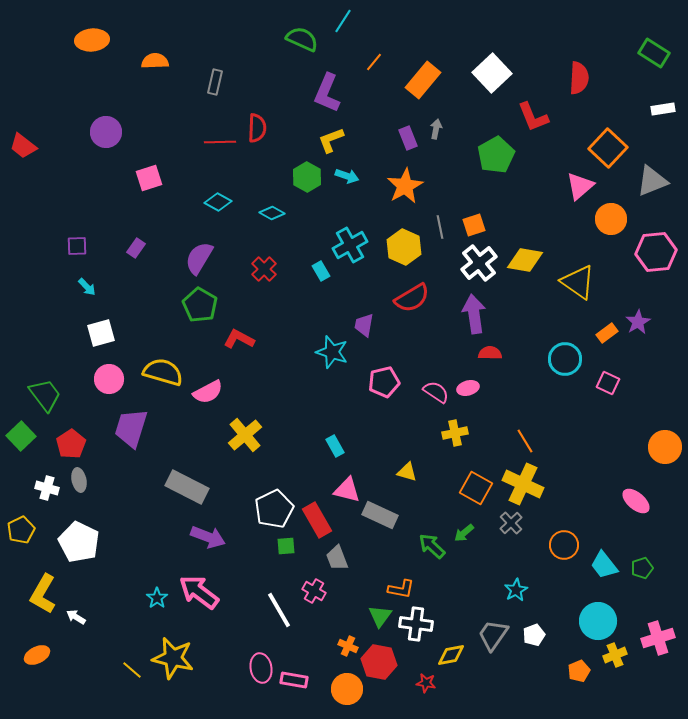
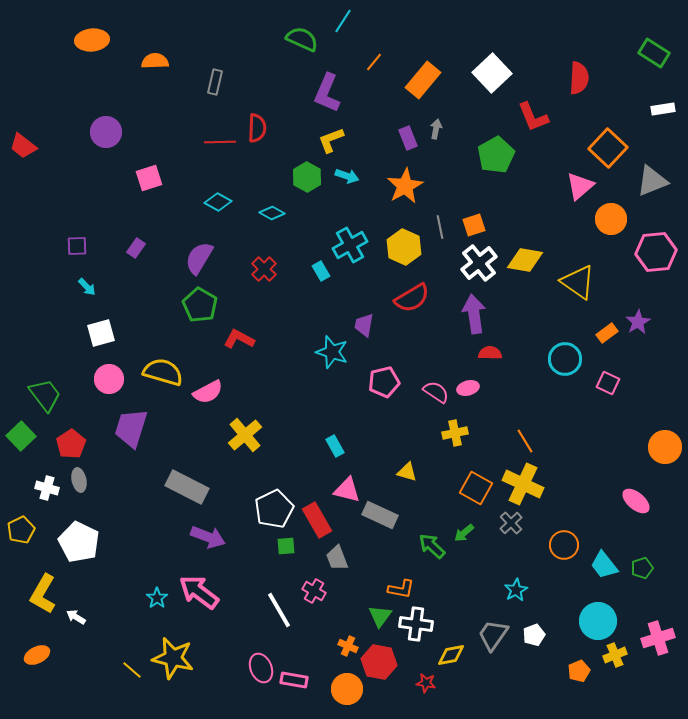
pink ellipse at (261, 668): rotated 12 degrees counterclockwise
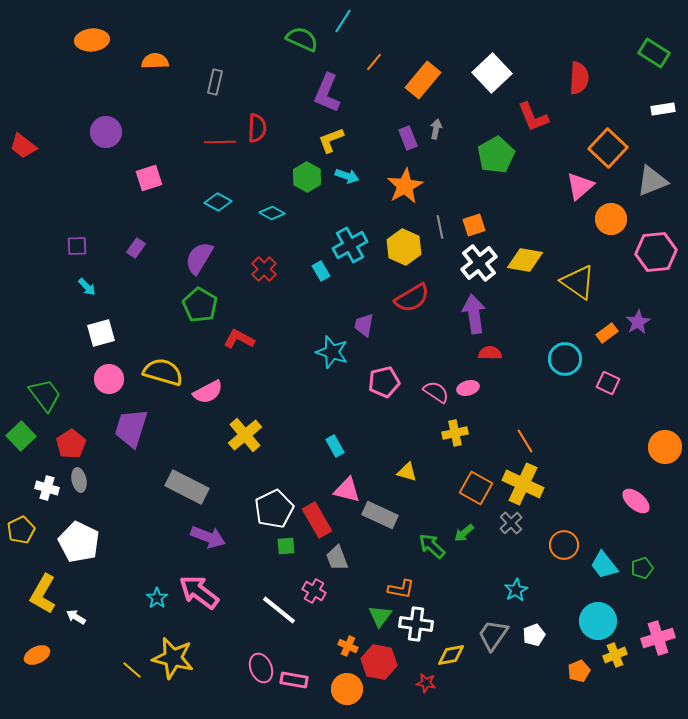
white line at (279, 610): rotated 21 degrees counterclockwise
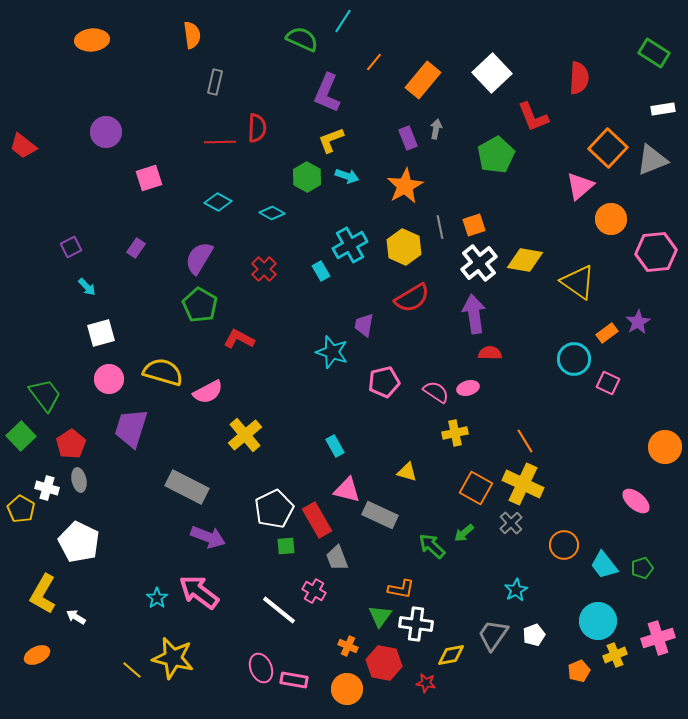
orange semicircle at (155, 61): moved 37 px right, 26 px up; rotated 84 degrees clockwise
gray triangle at (652, 181): moved 21 px up
purple square at (77, 246): moved 6 px left, 1 px down; rotated 25 degrees counterclockwise
cyan circle at (565, 359): moved 9 px right
yellow pentagon at (21, 530): moved 21 px up; rotated 16 degrees counterclockwise
red hexagon at (379, 662): moved 5 px right, 1 px down
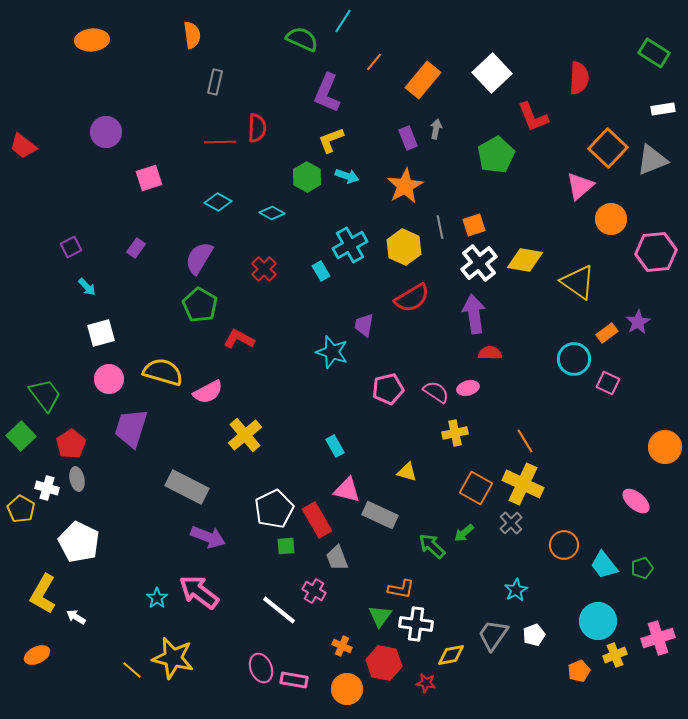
pink pentagon at (384, 382): moved 4 px right, 7 px down
gray ellipse at (79, 480): moved 2 px left, 1 px up
orange cross at (348, 646): moved 6 px left
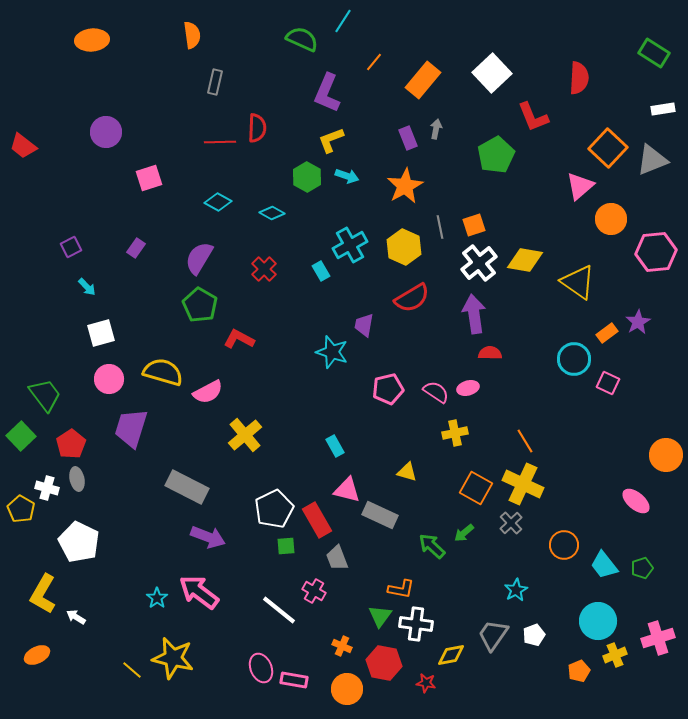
orange circle at (665, 447): moved 1 px right, 8 px down
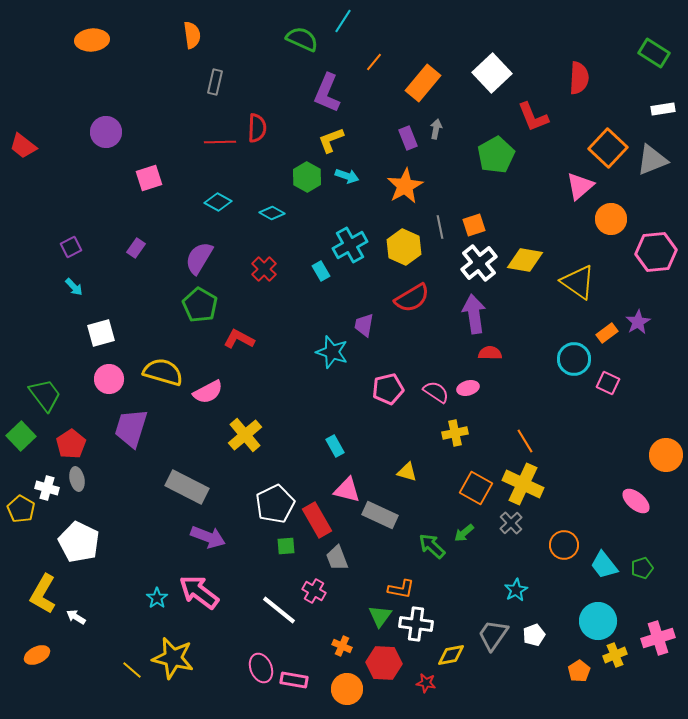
orange rectangle at (423, 80): moved 3 px down
cyan arrow at (87, 287): moved 13 px left
white pentagon at (274, 509): moved 1 px right, 5 px up
red hexagon at (384, 663): rotated 8 degrees counterclockwise
orange pentagon at (579, 671): rotated 10 degrees counterclockwise
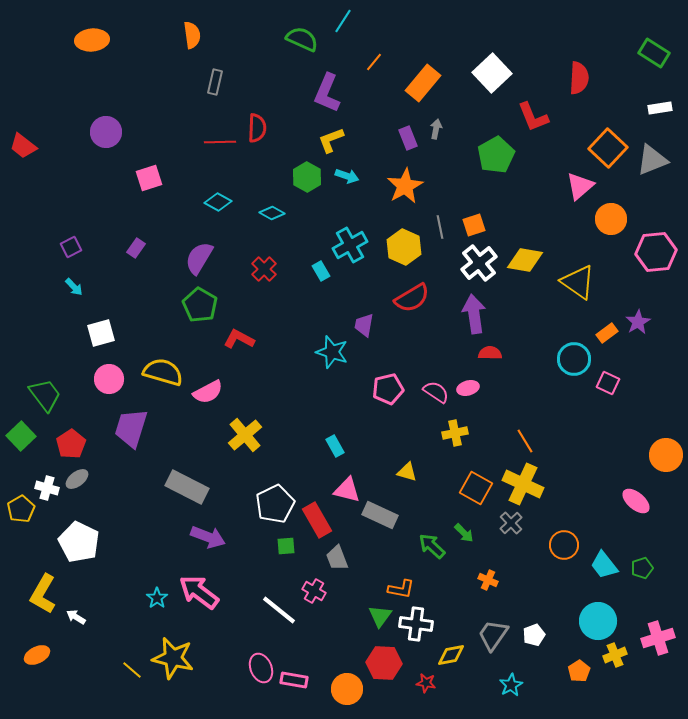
white rectangle at (663, 109): moved 3 px left, 1 px up
gray ellipse at (77, 479): rotated 65 degrees clockwise
yellow pentagon at (21, 509): rotated 12 degrees clockwise
green arrow at (464, 533): rotated 95 degrees counterclockwise
cyan star at (516, 590): moved 5 px left, 95 px down
orange cross at (342, 646): moved 146 px right, 66 px up
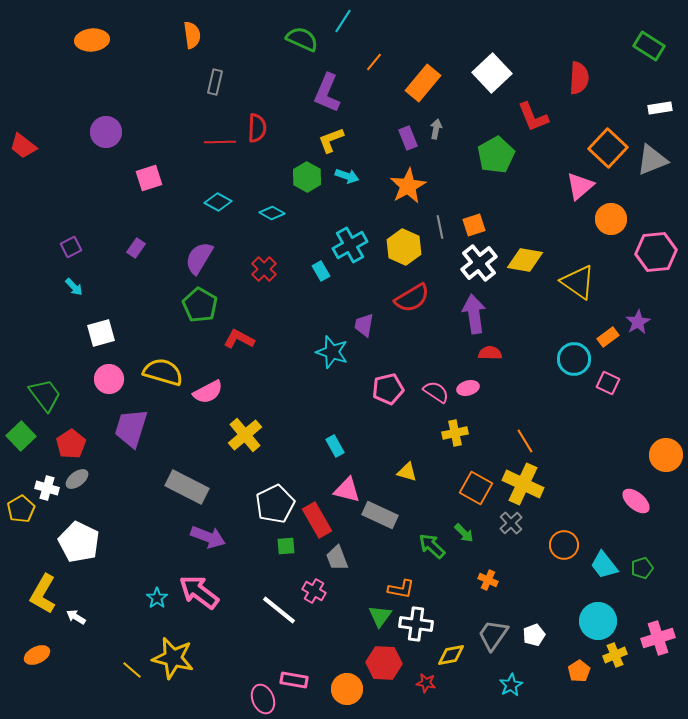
green rectangle at (654, 53): moved 5 px left, 7 px up
orange star at (405, 186): moved 3 px right
orange rectangle at (607, 333): moved 1 px right, 4 px down
pink ellipse at (261, 668): moved 2 px right, 31 px down
